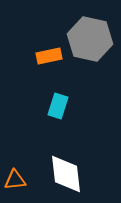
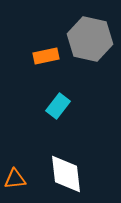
orange rectangle: moved 3 px left
cyan rectangle: rotated 20 degrees clockwise
orange triangle: moved 1 px up
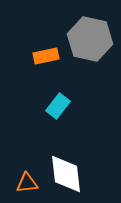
orange triangle: moved 12 px right, 4 px down
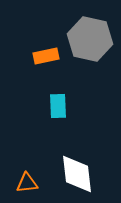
cyan rectangle: rotated 40 degrees counterclockwise
white diamond: moved 11 px right
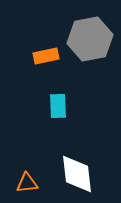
gray hexagon: rotated 24 degrees counterclockwise
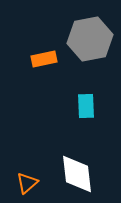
orange rectangle: moved 2 px left, 3 px down
cyan rectangle: moved 28 px right
orange triangle: rotated 35 degrees counterclockwise
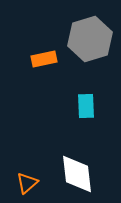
gray hexagon: rotated 6 degrees counterclockwise
